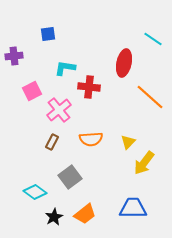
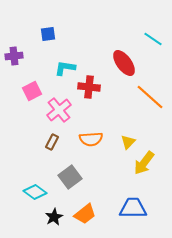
red ellipse: rotated 48 degrees counterclockwise
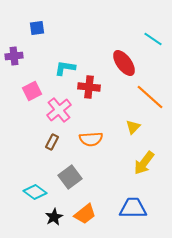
blue square: moved 11 px left, 6 px up
yellow triangle: moved 5 px right, 15 px up
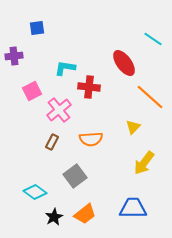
gray square: moved 5 px right, 1 px up
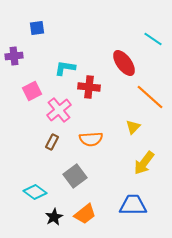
blue trapezoid: moved 3 px up
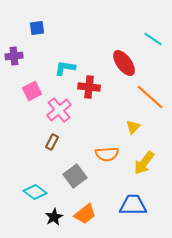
orange semicircle: moved 16 px right, 15 px down
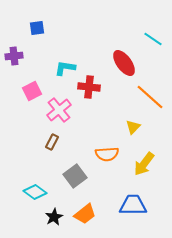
yellow arrow: moved 1 px down
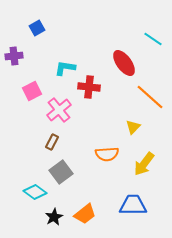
blue square: rotated 21 degrees counterclockwise
gray square: moved 14 px left, 4 px up
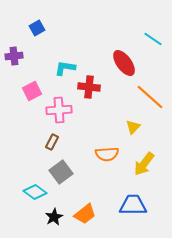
pink cross: rotated 35 degrees clockwise
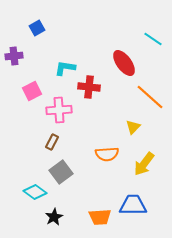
orange trapezoid: moved 15 px right, 3 px down; rotated 35 degrees clockwise
